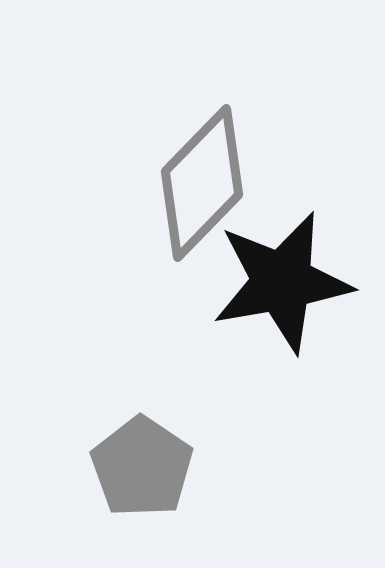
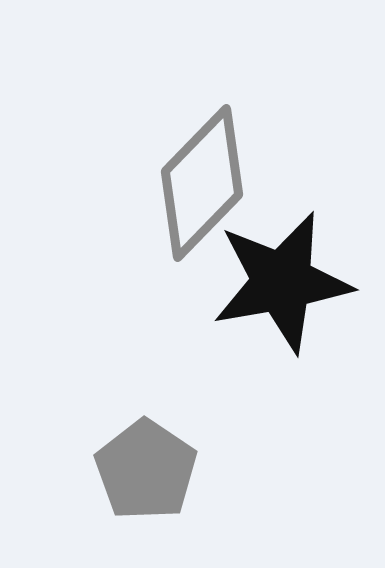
gray pentagon: moved 4 px right, 3 px down
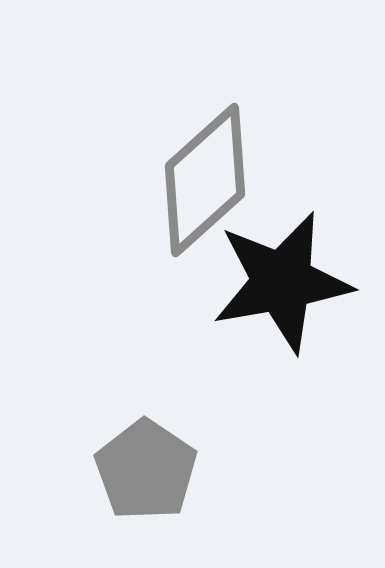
gray diamond: moved 3 px right, 3 px up; rotated 4 degrees clockwise
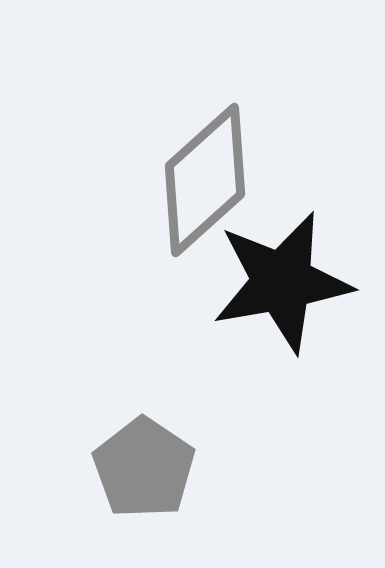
gray pentagon: moved 2 px left, 2 px up
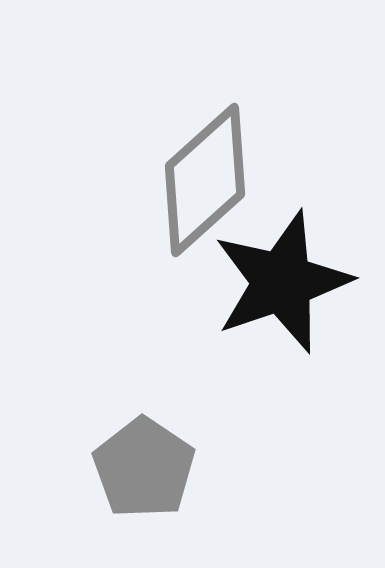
black star: rotated 9 degrees counterclockwise
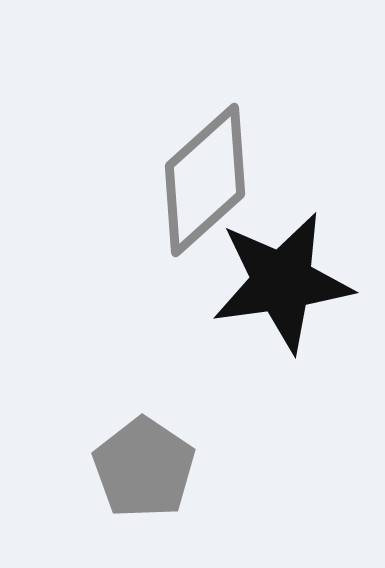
black star: rotated 11 degrees clockwise
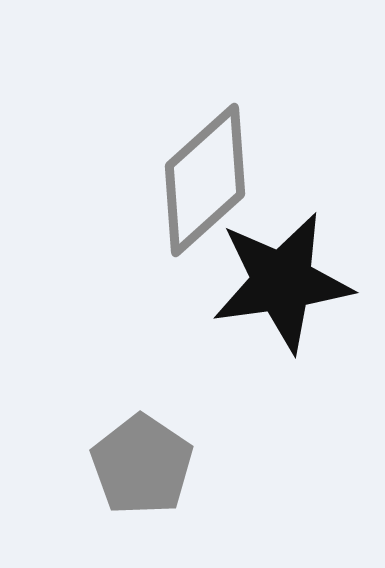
gray pentagon: moved 2 px left, 3 px up
